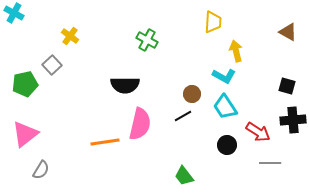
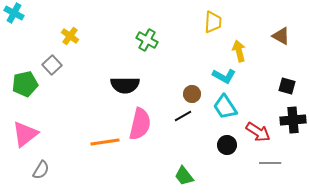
brown triangle: moved 7 px left, 4 px down
yellow arrow: moved 3 px right
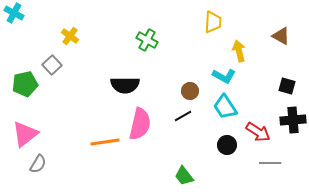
brown circle: moved 2 px left, 3 px up
gray semicircle: moved 3 px left, 6 px up
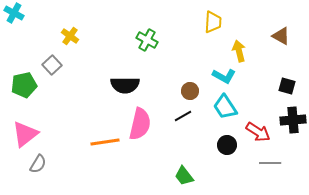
green pentagon: moved 1 px left, 1 px down
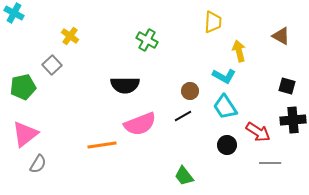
green pentagon: moved 1 px left, 2 px down
pink semicircle: rotated 56 degrees clockwise
orange line: moved 3 px left, 3 px down
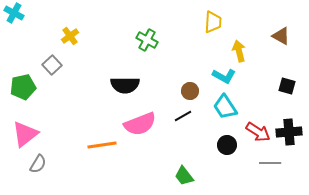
yellow cross: rotated 18 degrees clockwise
black cross: moved 4 px left, 12 px down
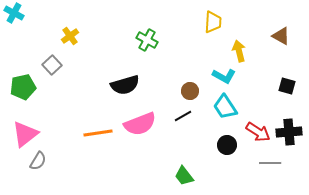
black semicircle: rotated 16 degrees counterclockwise
orange line: moved 4 px left, 12 px up
gray semicircle: moved 3 px up
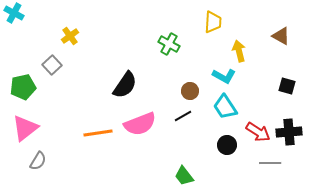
green cross: moved 22 px right, 4 px down
black semicircle: rotated 40 degrees counterclockwise
pink triangle: moved 6 px up
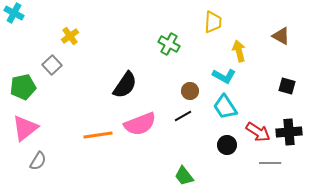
orange line: moved 2 px down
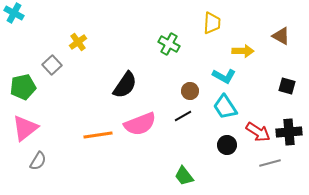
yellow trapezoid: moved 1 px left, 1 px down
yellow cross: moved 8 px right, 6 px down
yellow arrow: moved 4 px right; rotated 105 degrees clockwise
gray line: rotated 15 degrees counterclockwise
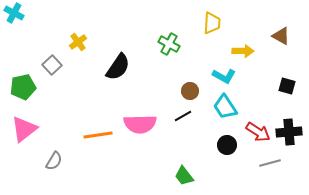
black semicircle: moved 7 px left, 18 px up
pink semicircle: rotated 20 degrees clockwise
pink triangle: moved 1 px left, 1 px down
gray semicircle: moved 16 px right
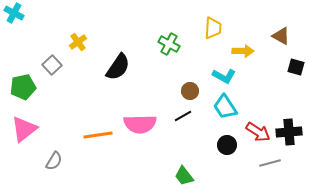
yellow trapezoid: moved 1 px right, 5 px down
black square: moved 9 px right, 19 px up
